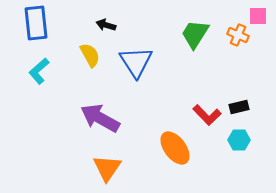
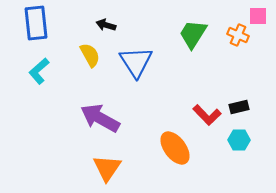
green trapezoid: moved 2 px left
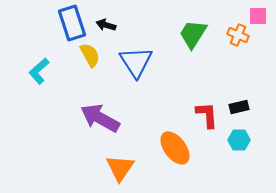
blue rectangle: moved 36 px right; rotated 12 degrees counterclockwise
red L-shape: rotated 140 degrees counterclockwise
orange triangle: moved 13 px right
